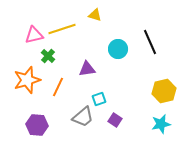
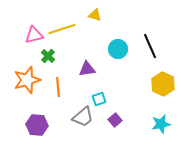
black line: moved 4 px down
orange line: rotated 30 degrees counterclockwise
yellow hexagon: moved 1 px left, 7 px up; rotated 20 degrees counterclockwise
purple square: rotated 16 degrees clockwise
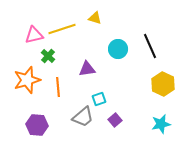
yellow triangle: moved 3 px down
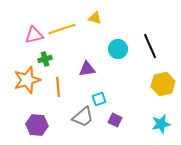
green cross: moved 3 px left, 3 px down; rotated 32 degrees clockwise
yellow hexagon: rotated 20 degrees clockwise
purple square: rotated 24 degrees counterclockwise
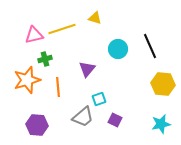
purple triangle: rotated 42 degrees counterclockwise
yellow hexagon: rotated 20 degrees clockwise
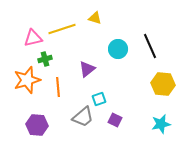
pink triangle: moved 1 px left, 3 px down
purple triangle: rotated 12 degrees clockwise
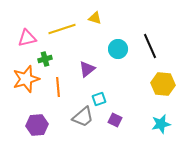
pink triangle: moved 6 px left
orange star: moved 1 px left, 1 px up
purple hexagon: rotated 10 degrees counterclockwise
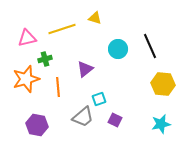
purple triangle: moved 2 px left
purple hexagon: rotated 15 degrees clockwise
